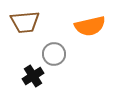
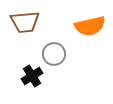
black cross: moved 1 px left
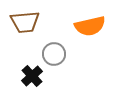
black cross: rotated 10 degrees counterclockwise
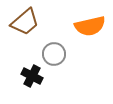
brown trapezoid: rotated 36 degrees counterclockwise
black cross: rotated 20 degrees counterclockwise
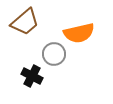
orange semicircle: moved 11 px left, 7 px down
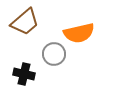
black cross: moved 8 px left, 2 px up; rotated 15 degrees counterclockwise
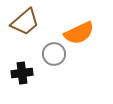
orange semicircle: rotated 12 degrees counterclockwise
black cross: moved 2 px left, 1 px up; rotated 20 degrees counterclockwise
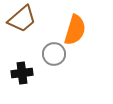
brown trapezoid: moved 3 px left, 3 px up
orange semicircle: moved 4 px left, 3 px up; rotated 48 degrees counterclockwise
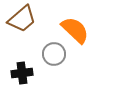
orange semicircle: rotated 64 degrees counterclockwise
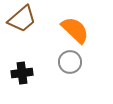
gray circle: moved 16 px right, 8 px down
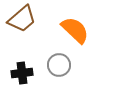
gray circle: moved 11 px left, 3 px down
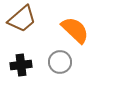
gray circle: moved 1 px right, 3 px up
black cross: moved 1 px left, 8 px up
